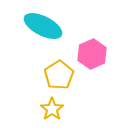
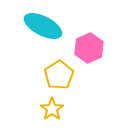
pink hexagon: moved 3 px left, 6 px up
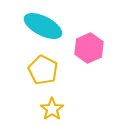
yellow pentagon: moved 16 px left, 5 px up; rotated 12 degrees counterclockwise
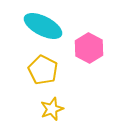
pink hexagon: rotated 8 degrees counterclockwise
yellow star: rotated 15 degrees clockwise
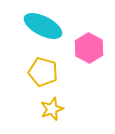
yellow pentagon: moved 2 px down; rotated 12 degrees counterclockwise
